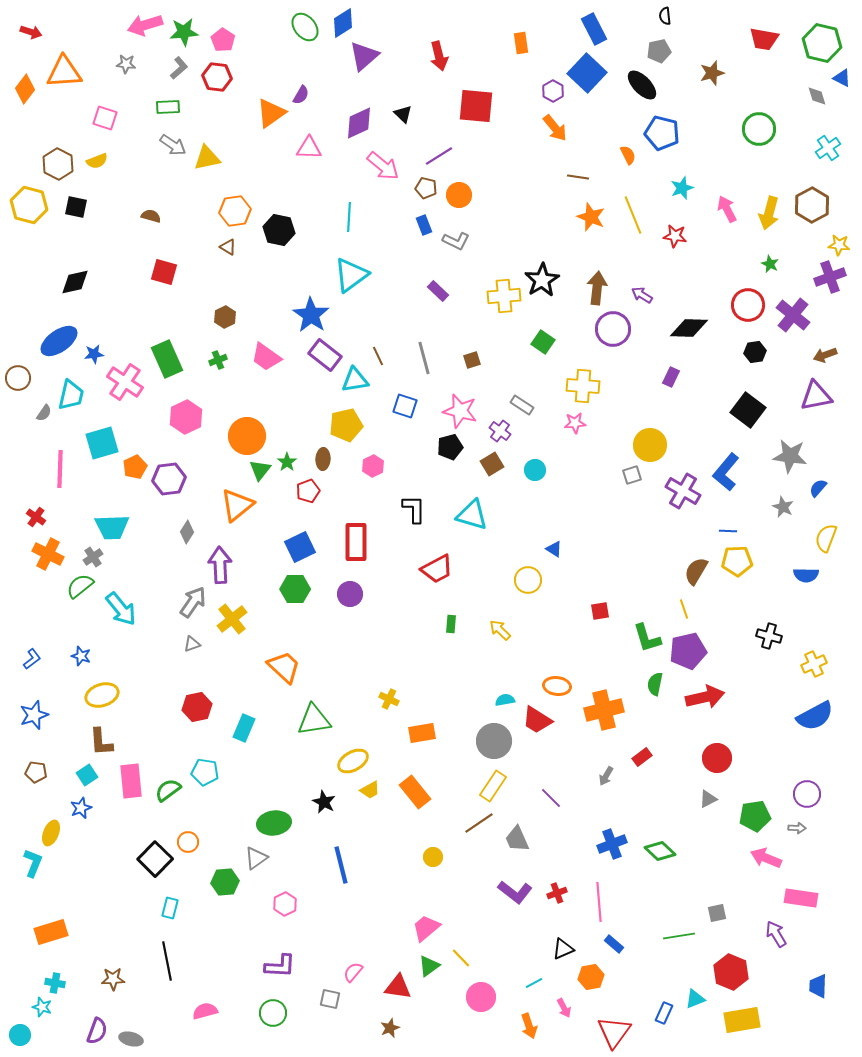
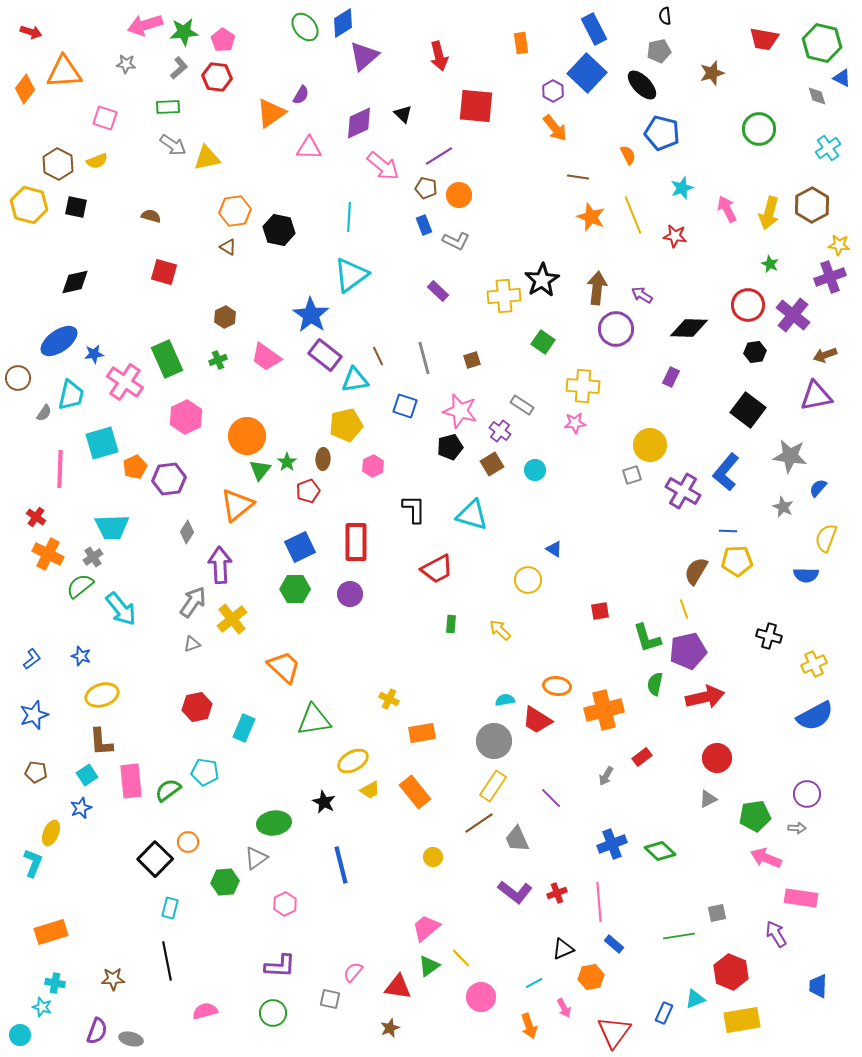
purple circle at (613, 329): moved 3 px right
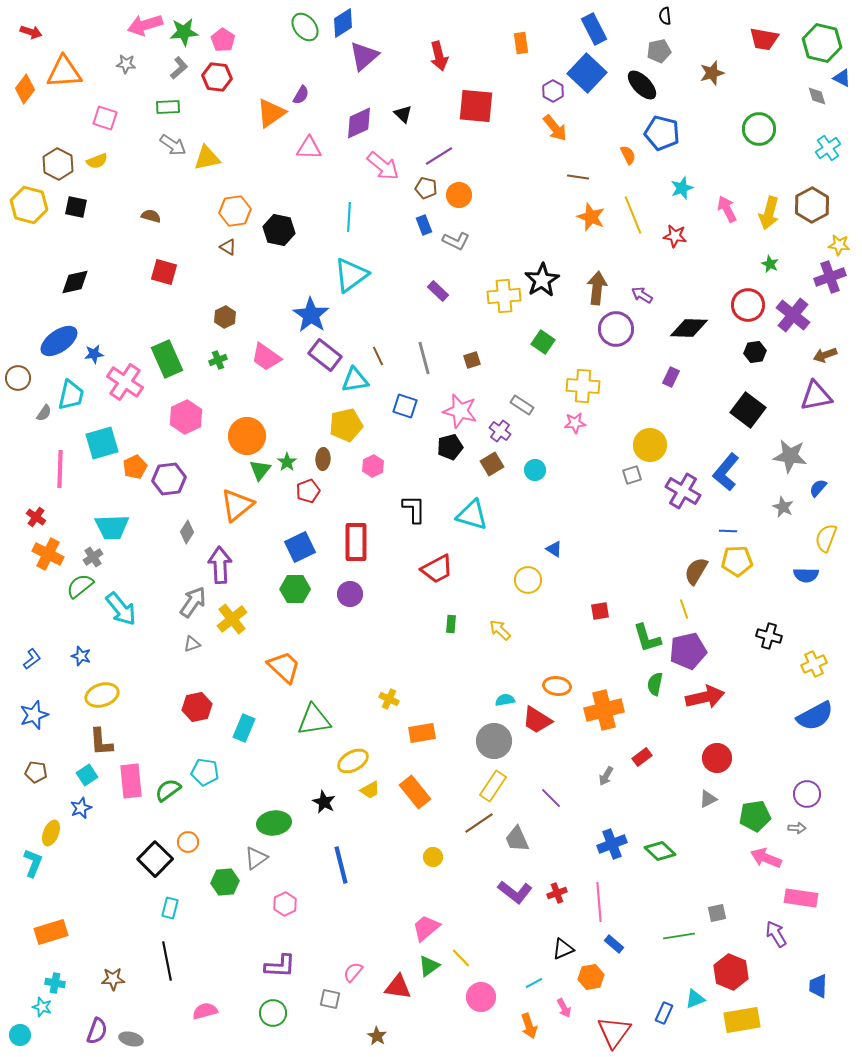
brown star at (390, 1028): moved 13 px left, 8 px down; rotated 18 degrees counterclockwise
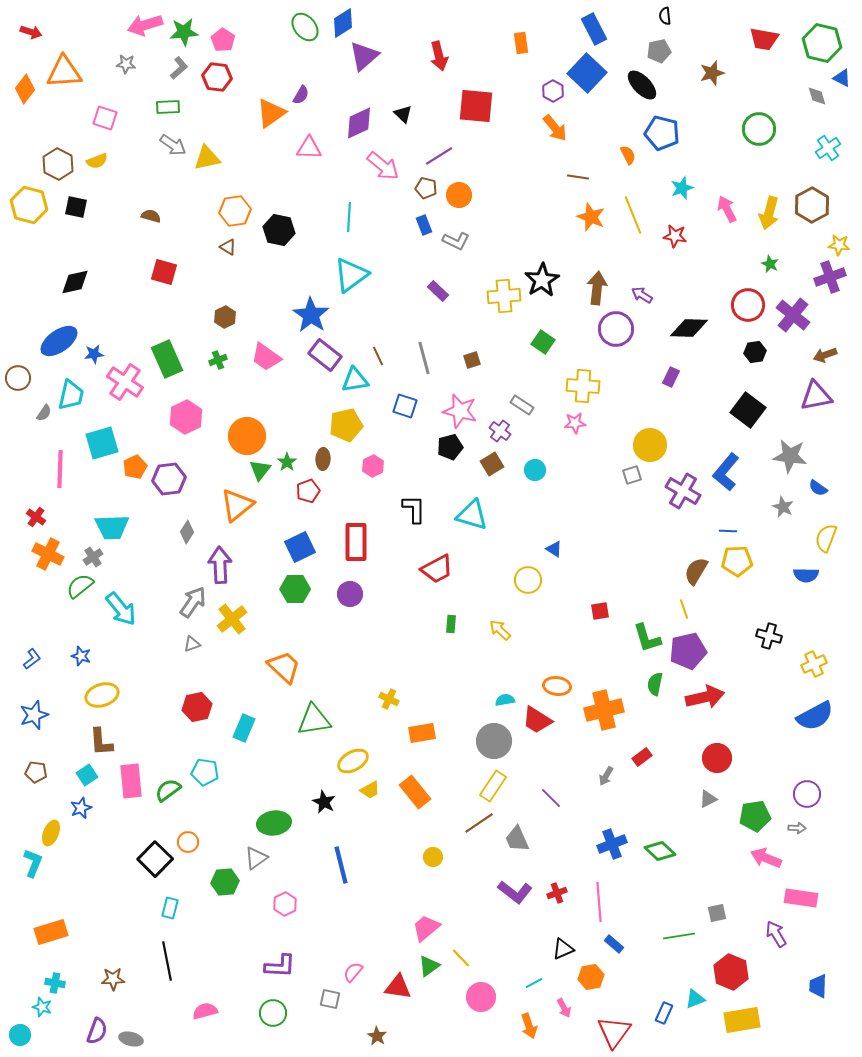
blue semicircle at (818, 488): rotated 96 degrees counterclockwise
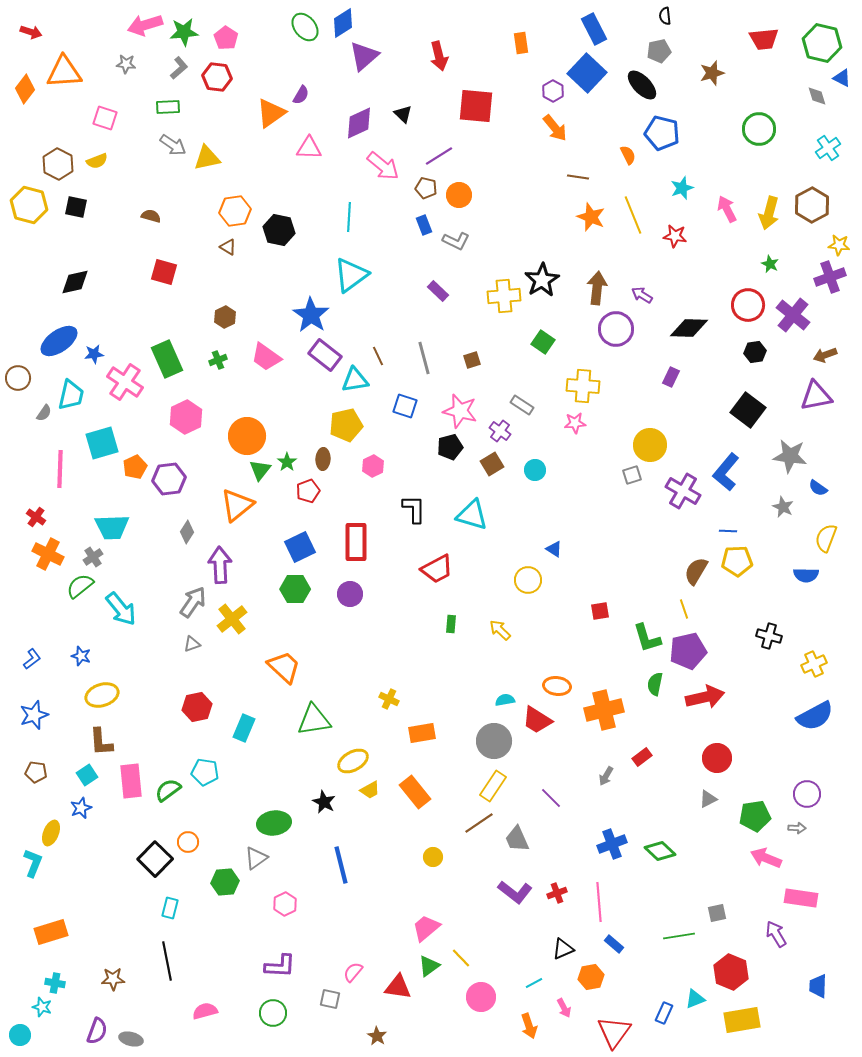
red trapezoid at (764, 39): rotated 16 degrees counterclockwise
pink pentagon at (223, 40): moved 3 px right, 2 px up
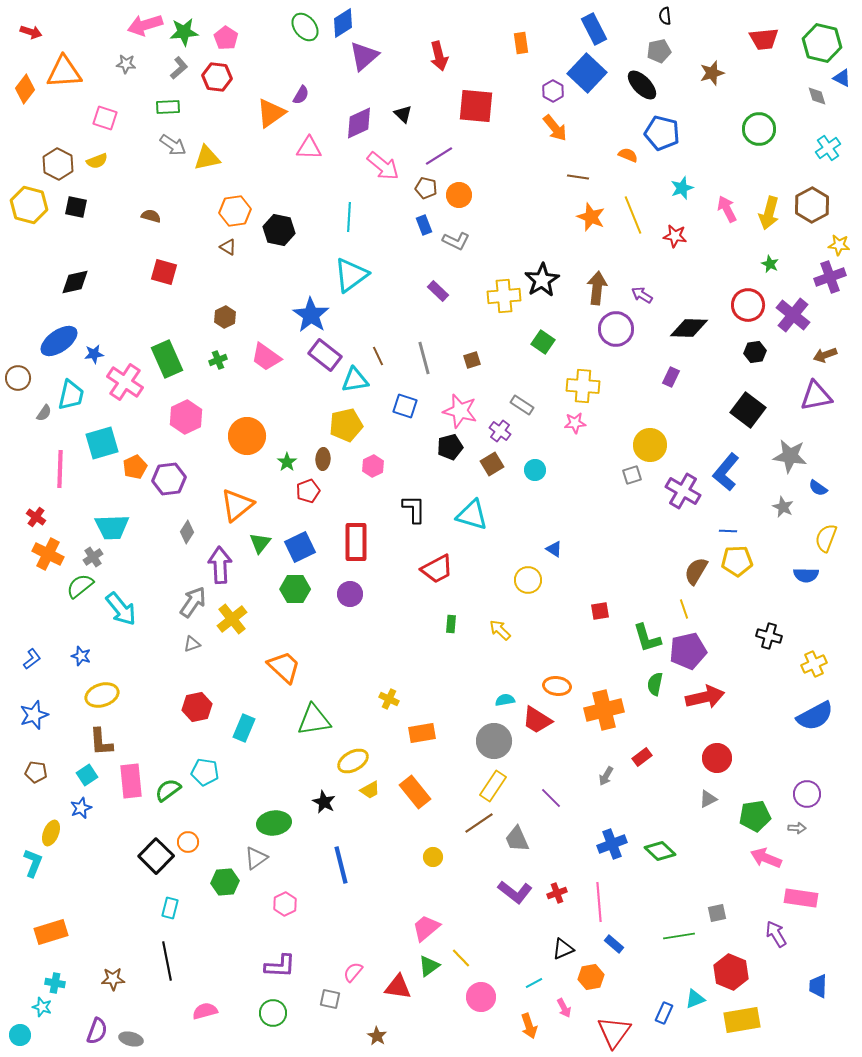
orange semicircle at (628, 155): rotated 42 degrees counterclockwise
green triangle at (260, 470): moved 73 px down
black square at (155, 859): moved 1 px right, 3 px up
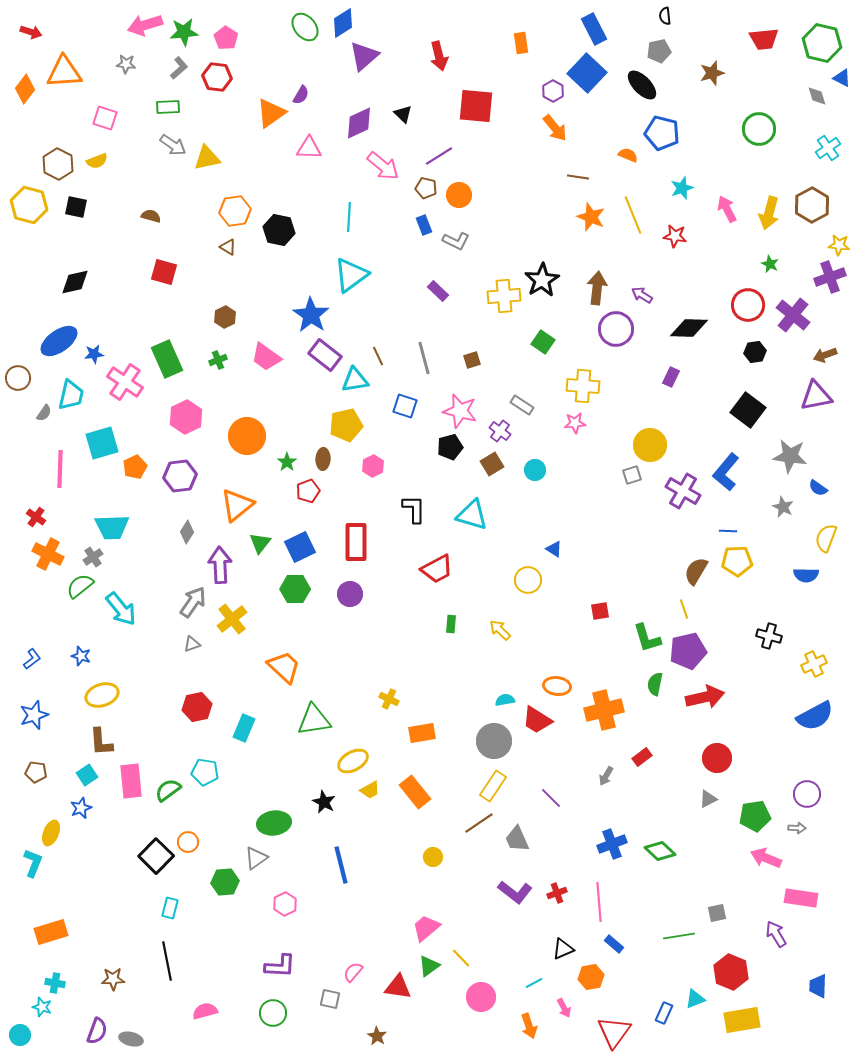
purple hexagon at (169, 479): moved 11 px right, 3 px up
